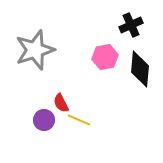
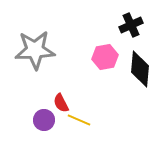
gray star: rotated 15 degrees clockwise
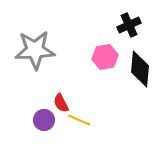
black cross: moved 2 px left
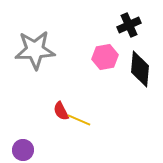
red semicircle: moved 8 px down
purple circle: moved 21 px left, 30 px down
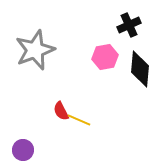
gray star: rotated 18 degrees counterclockwise
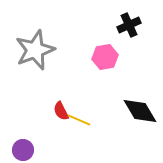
black diamond: moved 42 px down; rotated 36 degrees counterclockwise
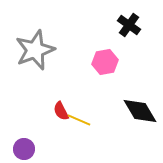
black cross: rotated 30 degrees counterclockwise
pink hexagon: moved 5 px down
purple circle: moved 1 px right, 1 px up
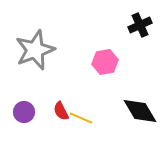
black cross: moved 11 px right; rotated 30 degrees clockwise
yellow line: moved 2 px right, 2 px up
purple circle: moved 37 px up
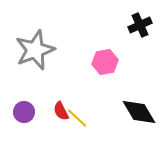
black diamond: moved 1 px left, 1 px down
yellow line: moved 4 px left; rotated 20 degrees clockwise
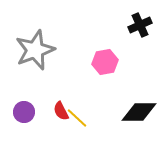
black diamond: rotated 60 degrees counterclockwise
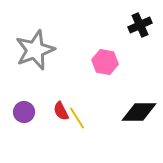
pink hexagon: rotated 20 degrees clockwise
yellow line: rotated 15 degrees clockwise
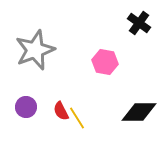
black cross: moved 1 px left, 2 px up; rotated 30 degrees counterclockwise
purple circle: moved 2 px right, 5 px up
